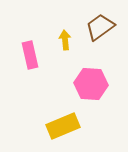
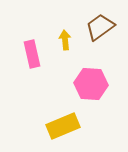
pink rectangle: moved 2 px right, 1 px up
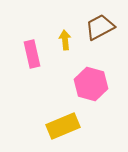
brown trapezoid: rotated 8 degrees clockwise
pink hexagon: rotated 12 degrees clockwise
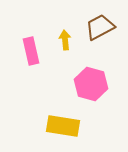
pink rectangle: moved 1 px left, 3 px up
yellow rectangle: rotated 32 degrees clockwise
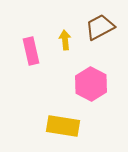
pink hexagon: rotated 12 degrees clockwise
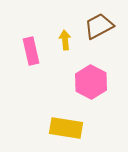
brown trapezoid: moved 1 px left, 1 px up
pink hexagon: moved 2 px up
yellow rectangle: moved 3 px right, 2 px down
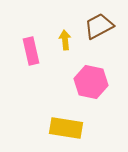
pink hexagon: rotated 16 degrees counterclockwise
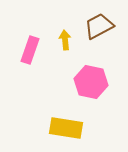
pink rectangle: moved 1 px left, 1 px up; rotated 32 degrees clockwise
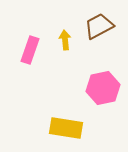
pink hexagon: moved 12 px right, 6 px down; rotated 24 degrees counterclockwise
